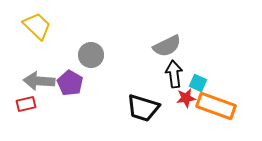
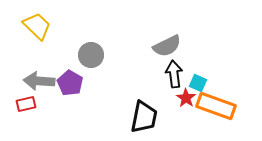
red star: rotated 30 degrees counterclockwise
black trapezoid: moved 1 px right, 9 px down; rotated 96 degrees counterclockwise
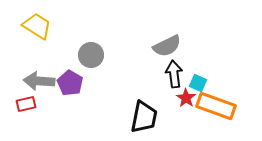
yellow trapezoid: rotated 12 degrees counterclockwise
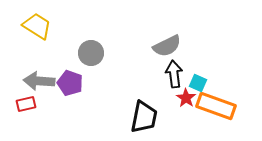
gray circle: moved 2 px up
purple pentagon: rotated 10 degrees counterclockwise
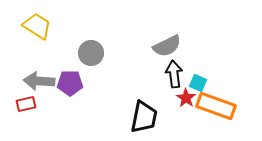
purple pentagon: rotated 20 degrees counterclockwise
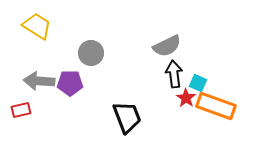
red rectangle: moved 5 px left, 6 px down
black trapezoid: moved 17 px left; rotated 32 degrees counterclockwise
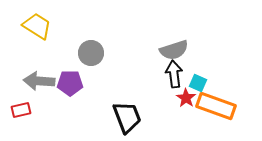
gray semicircle: moved 7 px right, 4 px down; rotated 8 degrees clockwise
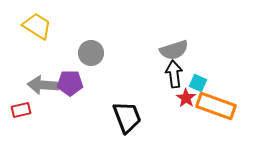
gray arrow: moved 4 px right, 4 px down
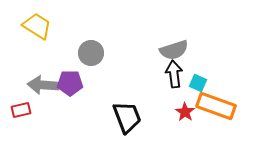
red star: moved 1 px left, 14 px down
